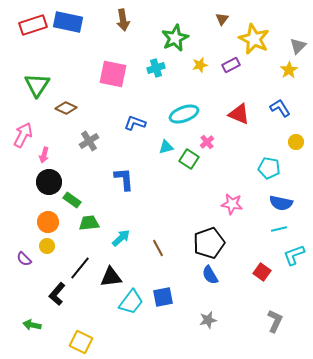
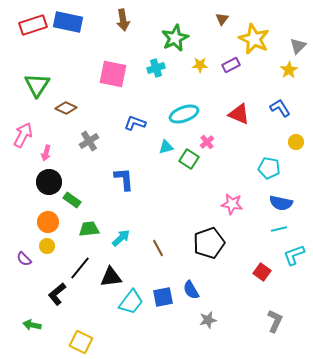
yellow star at (200, 65): rotated 14 degrees clockwise
pink arrow at (44, 155): moved 2 px right, 2 px up
green trapezoid at (89, 223): moved 6 px down
blue semicircle at (210, 275): moved 19 px left, 15 px down
black L-shape at (57, 294): rotated 10 degrees clockwise
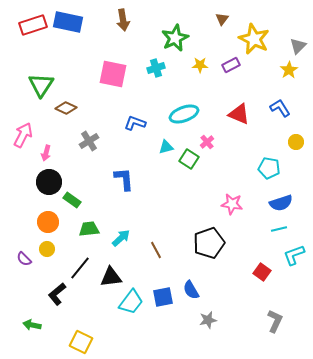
green triangle at (37, 85): moved 4 px right
blue semicircle at (281, 203): rotated 30 degrees counterclockwise
yellow circle at (47, 246): moved 3 px down
brown line at (158, 248): moved 2 px left, 2 px down
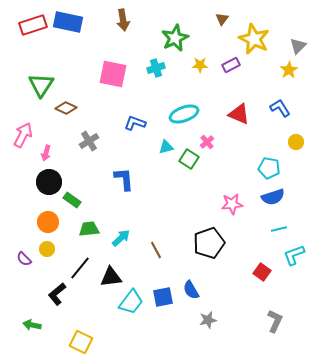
blue semicircle at (281, 203): moved 8 px left, 6 px up
pink star at (232, 204): rotated 15 degrees counterclockwise
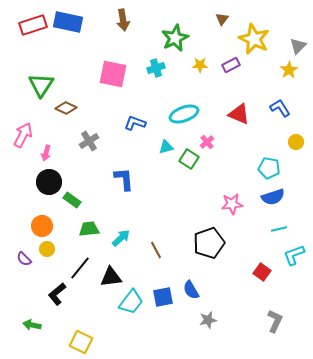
orange circle at (48, 222): moved 6 px left, 4 px down
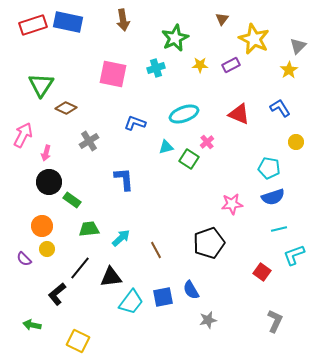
yellow square at (81, 342): moved 3 px left, 1 px up
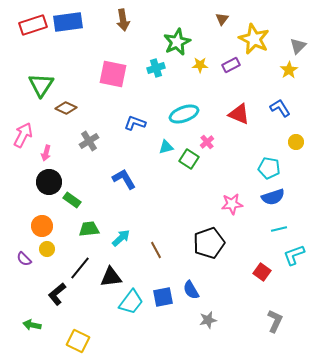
blue rectangle at (68, 22): rotated 20 degrees counterclockwise
green star at (175, 38): moved 2 px right, 4 px down
blue L-shape at (124, 179): rotated 25 degrees counterclockwise
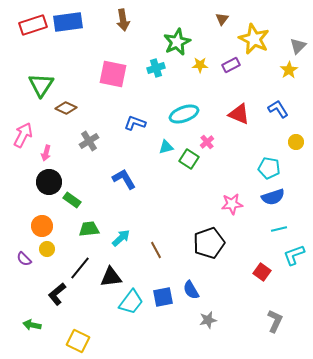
blue L-shape at (280, 108): moved 2 px left, 1 px down
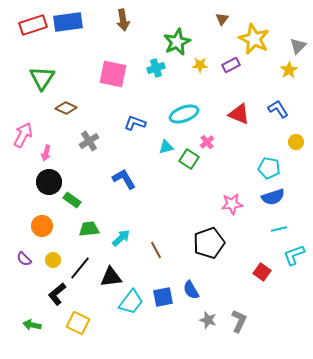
green triangle at (41, 85): moved 1 px right, 7 px up
yellow circle at (47, 249): moved 6 px right, 11 px down
gray star at (208, 320): rotated 30 degrees clockwise
gray L-shape at (275, 321): moved 36 px left
yellow square at (78, 341): moved 18 px up
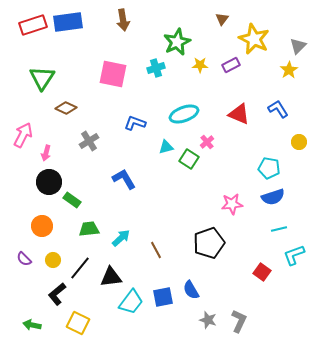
yellow circle at (296, 142): moved 3 px right
